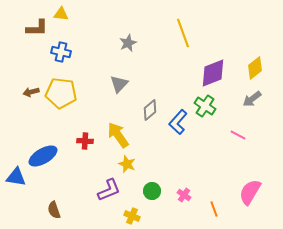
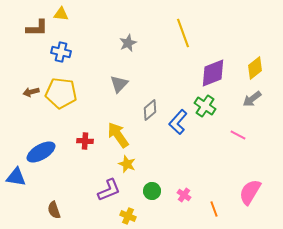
blue ellipse: moved 2 px left, 4 px up
yellow cross: moved 4 px left
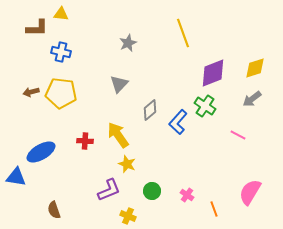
yellow diamond: rotated 20 degrees clockwise
pink cross: moved 3 px right
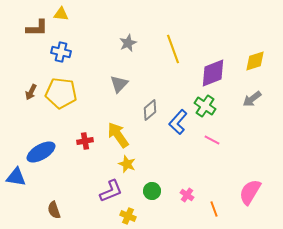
yellow line: moved 10 px left, 16 px down
yellow diamond: moved 7 px up
brown arrow: rotated 49 degrees counterclockwise
pink line: moved 26 px left, 5 px down
red cross: rotated 14 degrees counterclockwise
purple L-shape: moved 2 px right, 1 px down
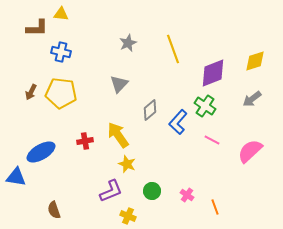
pink semicircle: moved 41 px up; rotated 16 degrees clockwise
orange line: moved 1 px right, 2 px up
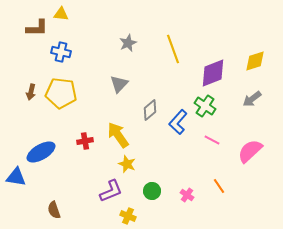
brown arrow: rotated 14 degrees counterclockwise
orange line: moved 4 px right, 21 px up; rotated 14 degrees counterclockwise
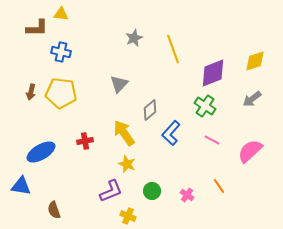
gray star: moved 6 px right, 5 px up
blue L-shape: moved 7 px left, 11 px down
yellow arrow: moved 6 px right, 2 px up
blue triangle: moved 5 px right, 9 px down
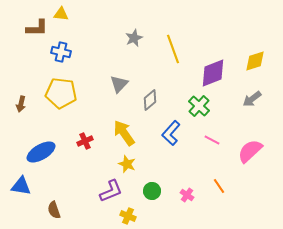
brown arrow: moved 10 px left, 12 px down
green cross: moved 6 px left; rotated 10 degrees clockwise
gray diamond: moved 10 px up
red cross: rotated 14 degrees counterclockwise
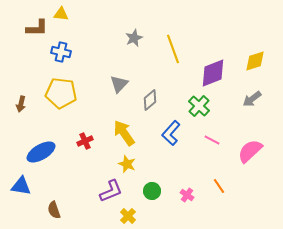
yellow cross: rotated 21 degrees clockwise
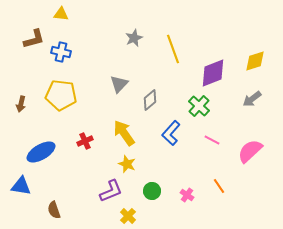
brown L-shape: moved 3 px left, 11 px down; rotated 15 degrees counterclockwise
yellow pentagon: moved 2 px down
